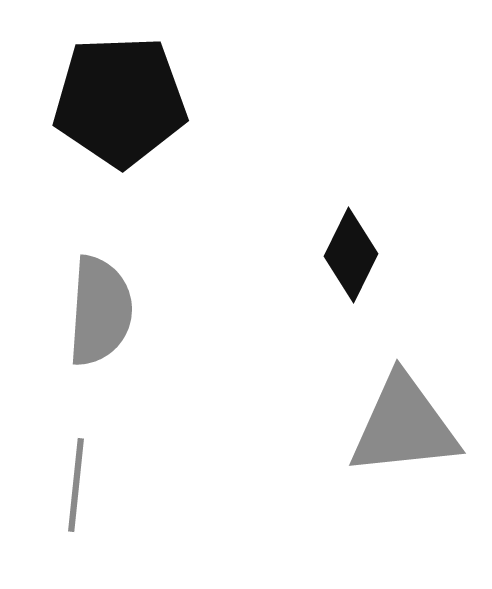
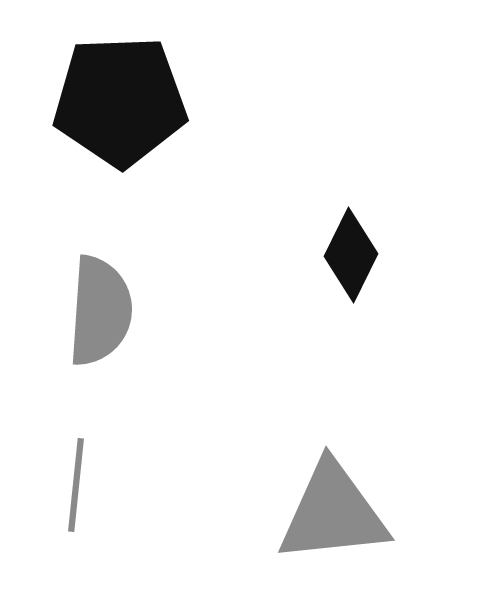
gray triangle: moved 71 px left, 87 px down
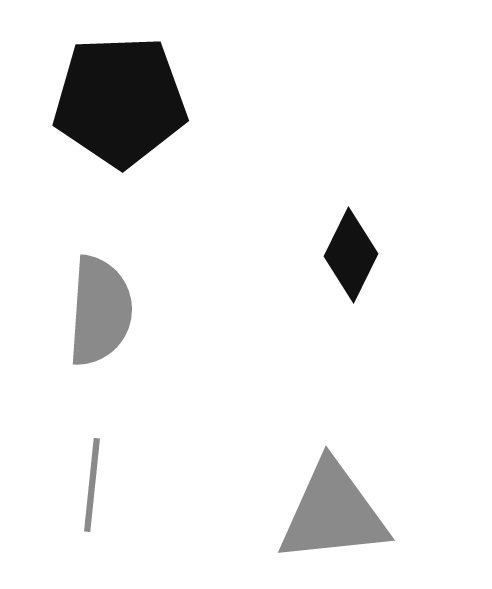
gray line: moved 16 px right
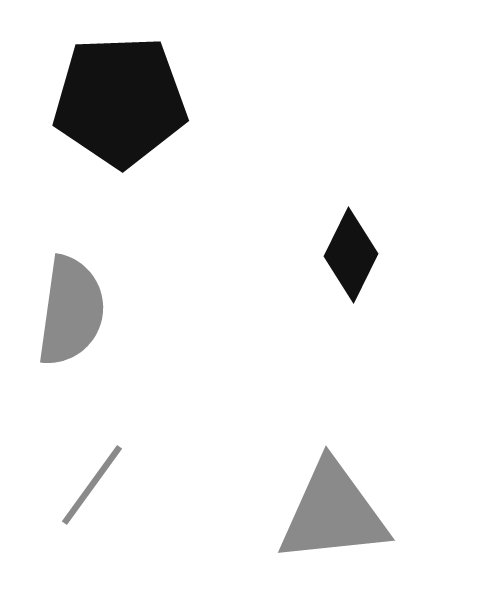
gray semicircle: moved 29 px left; rotated 4 degrees clockwise
gray line: rotated 30 degrees clockwise
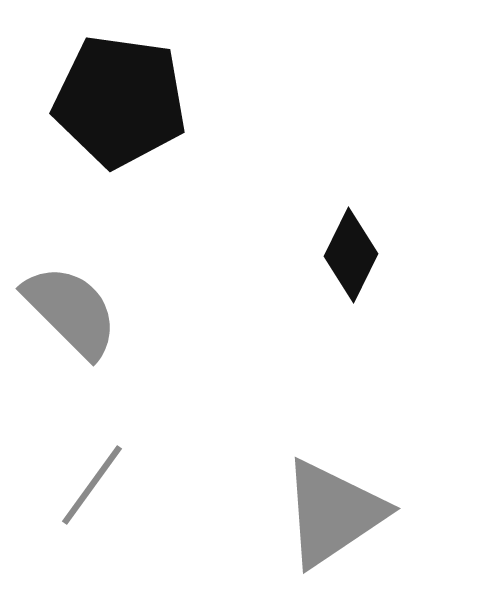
black pentagon: rotated 10 degrees clockwise
gray semicircle: rotated 53 degrees counterclockwise
gray triangle: rotated 28 degrees counterclockwise
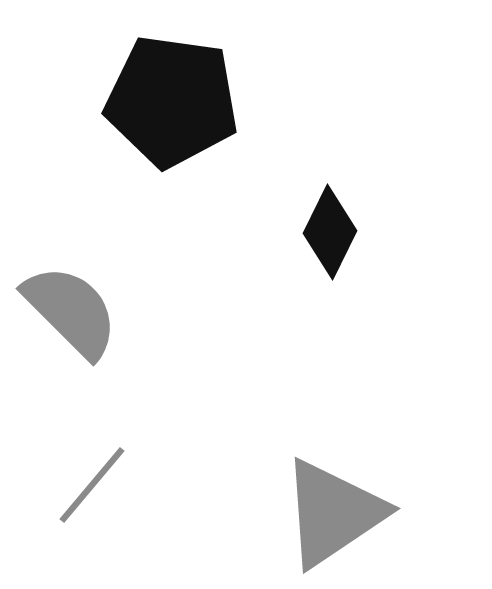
black pentagon: moved 52 px right
black diamond: moved 21 px left, 23 px up
gray line: rotated 4 degrees clockwise
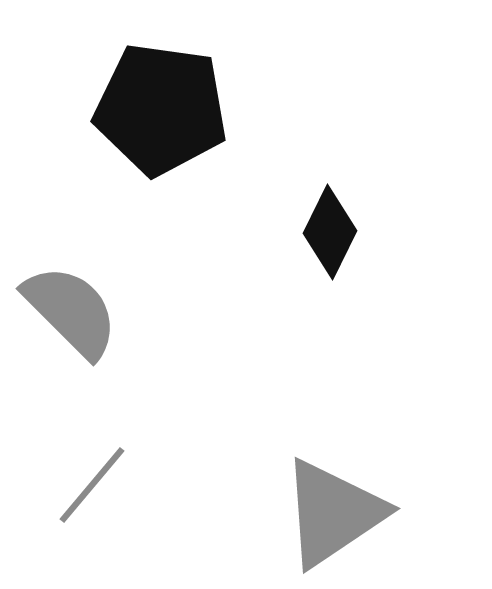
black pentagon: moved 11 px left, 8 px down
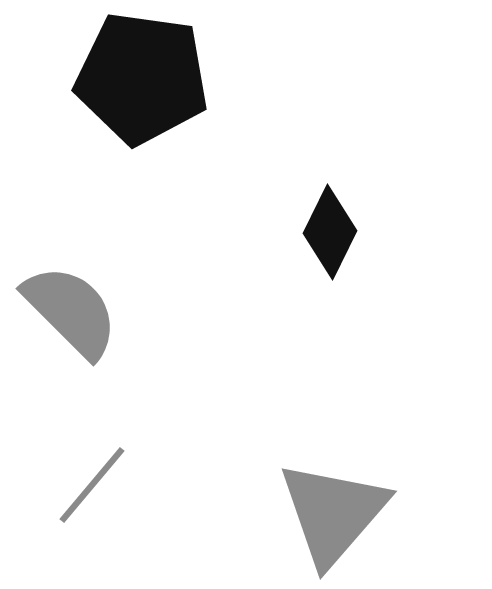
black pentagon: moved 19 px left, 31 px up
gray triangle: rotated 15 degrees counterclockwise
